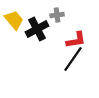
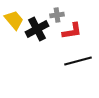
red L-shape: moved 4 px left, 9 px up
black line: moved 5 px right, 2 px down; rotated 40 degrees clockwise
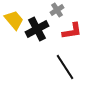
gray cross: moved 5 px up; rotated 24 degrees counterclockwise
black line: moved 13 px left, 6 px down; rotated 72 degrees clockwise
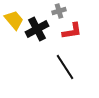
gray cross: moved 2 px right, 1 px down; rotated 16 degrees clockwise
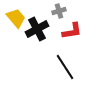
yellow trapezoid: moved 2 px right, 2 px up
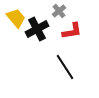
gray cross: rotated 24 degrees counterclockwise
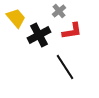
black cross: moved 2 px right, 6 px down
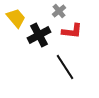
red L-shape: rotated 15 degrees clockwise
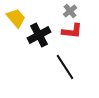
gray cross: moved 11 px right
